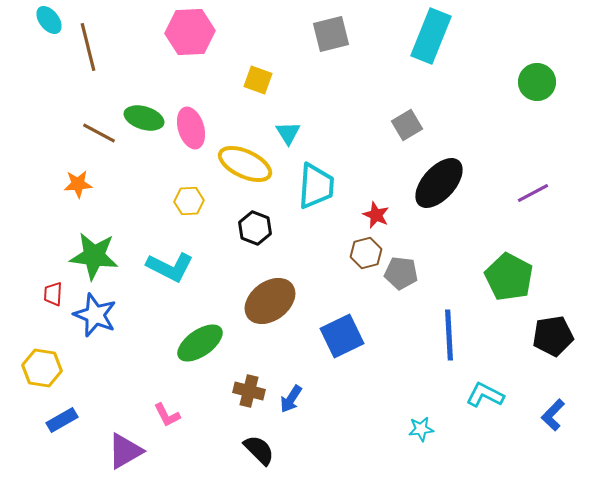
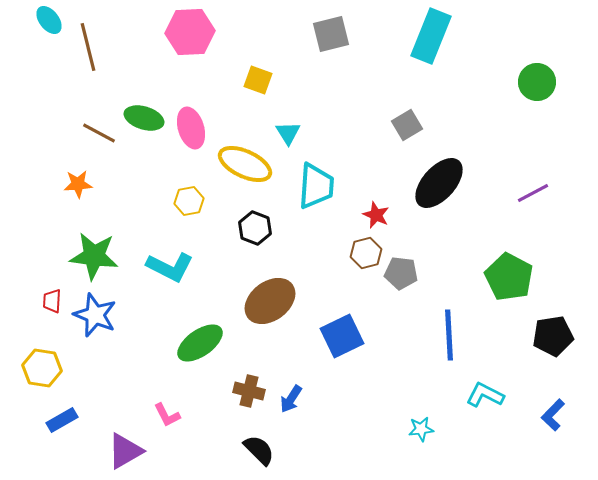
yellow hexagon at (189, 201): rotated 8 degrees counterclockwise
red trapezoid at (53, 294): moved 1 px left, 7 px down
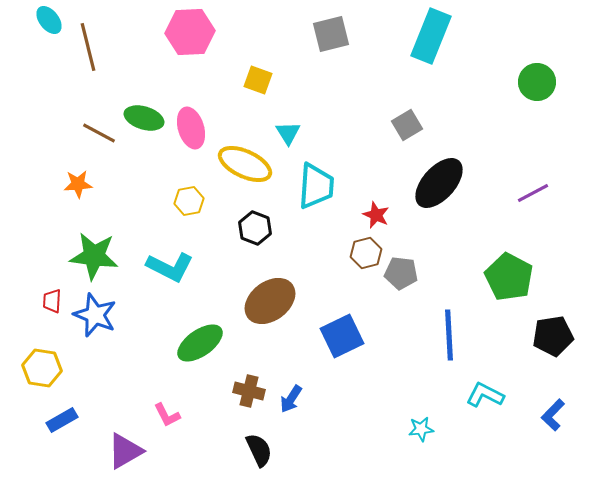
black semicircle at (259, 450): rotated 20 degrees clockwise
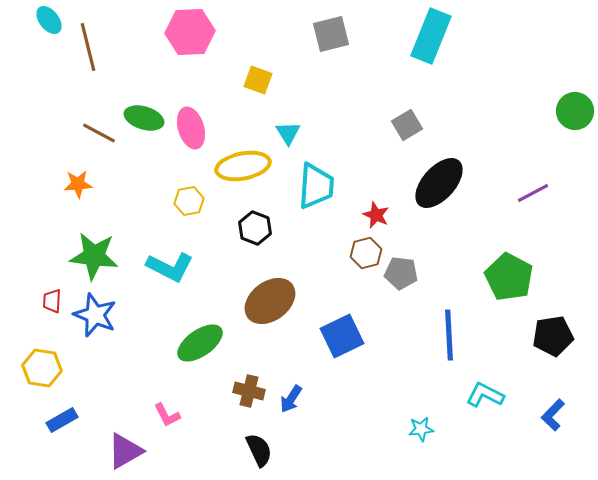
green circle at (537, 82): moved 38 px right, 29 px down
yellow ellipse at (245, 164): moved 2 px left, 2 px down; rotated 36 degrees counterclockwise
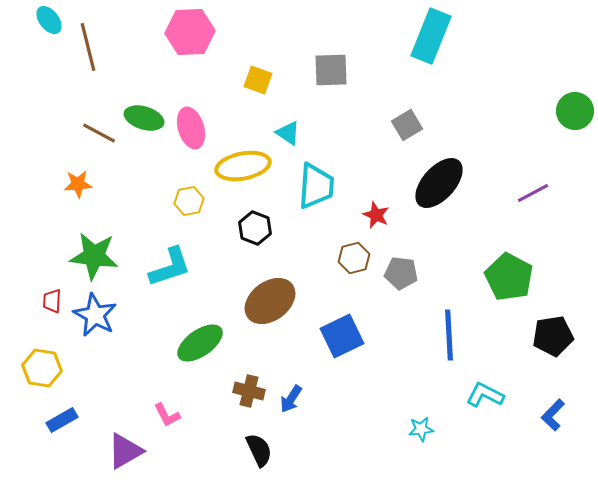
gray square at (331, 34): moved 36 px down; rotated 12 degrees clockwise
cyan triangle at (288, 133): rotated 24 degrees counterclockwise
brown hexagon at (366, 253): moved 12 px left, 5 px down
cyan L-shape at (170, 267): rotated 45 degrees counterclockwise
blue star at (95, 315): rotated 6 degrees clockwise
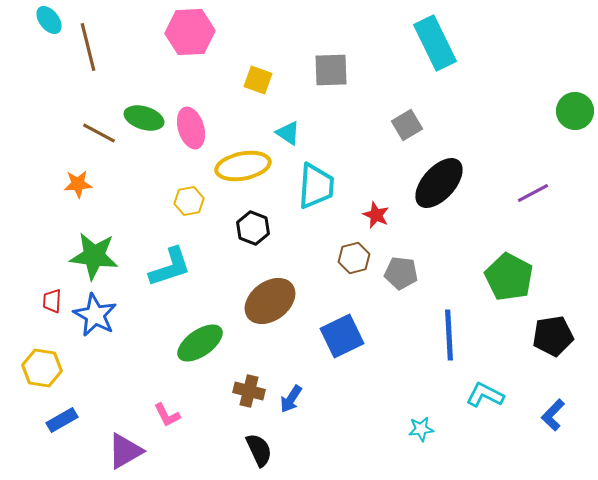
cyan rectangle at (431, 36): moved 4 px right, 7 px down; rotated 48 degrees counterclockwise
black hexagon at (255, 228): moved 2 px left
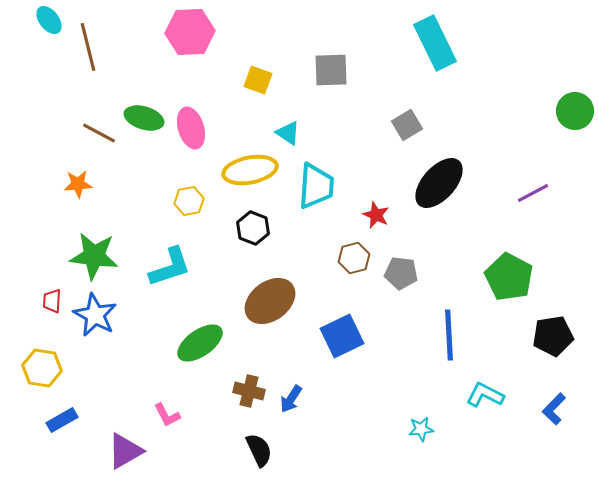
yellow ellipse at (243, 166): moved 7 px right, 4 px down
blue L-shape at (553, 415): moved 1 px right, 6 px up
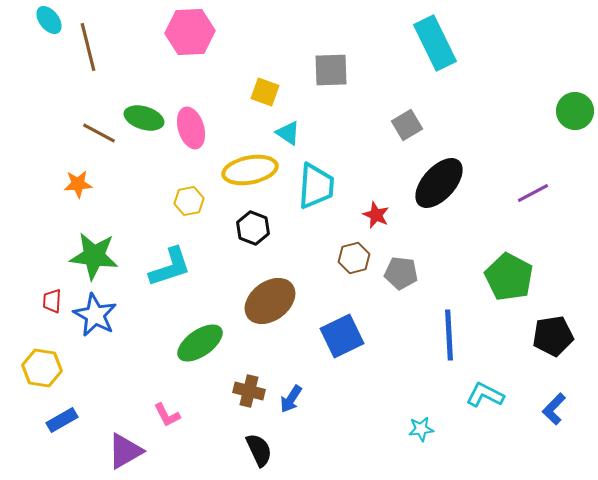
yellow square at (258, 80): moved 7 px right, 12 px down
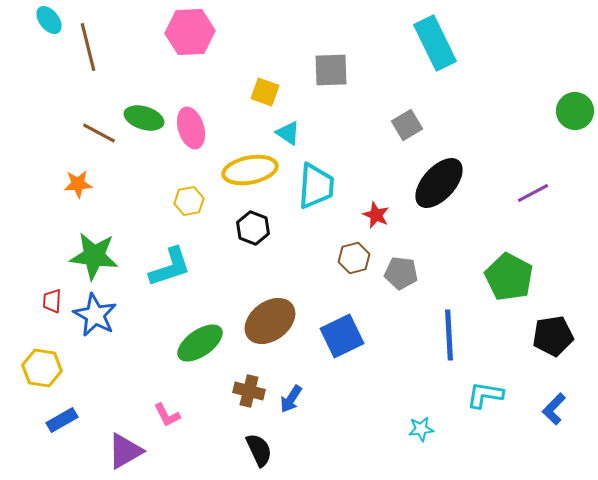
brown ellipse at (270, 301): moved 20 px down
cyan L-shape at (485, 395): rotated 18 degrees counterclockwise
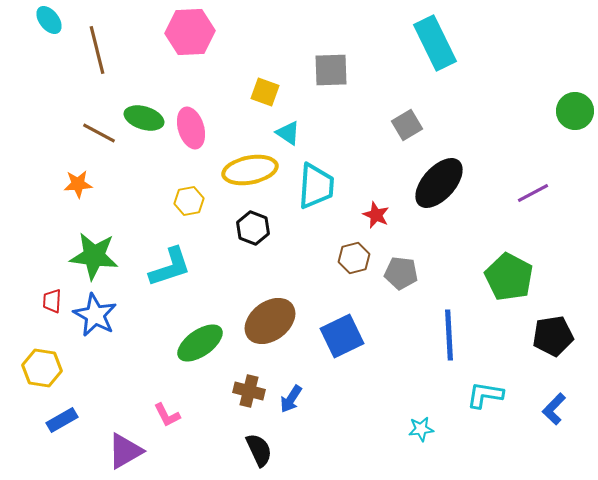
brown line at (88, 47): moved 9 px right, 3 px down
